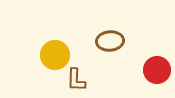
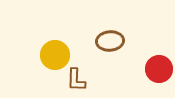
red circle: moved 2 px right, 1 px up
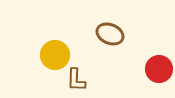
brown ellipse: moved 7 px up; rotated 28 degrees clockwise
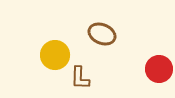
brown ellipse: moved 8 px left
brown L-shape: moved 4 px right, 2 px up
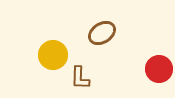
brown ellipse: moved 1 px up; rotated 56 degrees counterclockwise
yellow circle: moved 2 px left
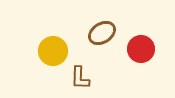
yellow circle: moved 4 px up
red circle: moved 18 px left, 20 px up
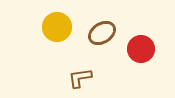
yellow circle: moved 4 px right, 24 px up
brown L-shape: rotated 80 degrees clockwise
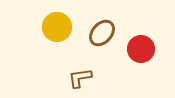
brown ellipse: rotated 16 degrees counterclockwise
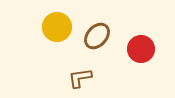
brown ellipse: moved 5 px left, 3 px down
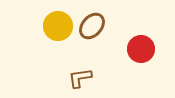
yellow circle: moved 1 px right, 1 px up
brown ellipse: moved 5 px left, 10 px up
